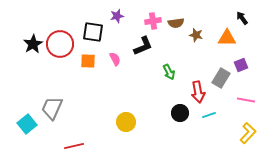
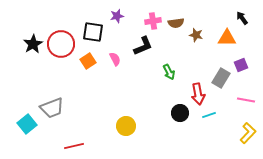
red circle: moved 1 px right
orange square: rotated 35 degrees counterclockwise
red arrow: moved 2 px down
gray trapezoid: rotated 135 degrees counterclockwise
yellow circle: moved 4 px down
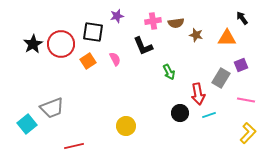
black L-shape: rotated 90 degrees clockwise
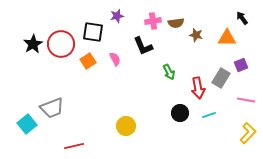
red arrow: moved 6 px up
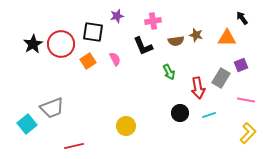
brown semicircle: moved 18 px down
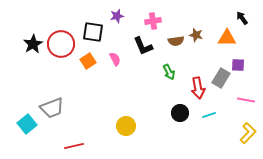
purple square: moved 3 px left; rotated 24 degrees clockwise
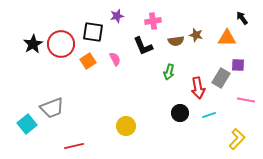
green arrow: rotated 42 degrees clockwise
yellow L-shape: moved 11 px left, 6 px down
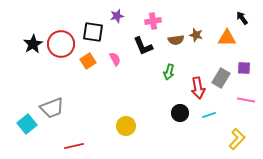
brown semicircle: moved 1 px up
purple square: moved 6 px right, 3 px down
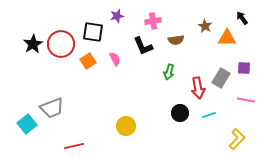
brown star: moved 9 px right, 9 px up; rotated 16 degrees clockwise
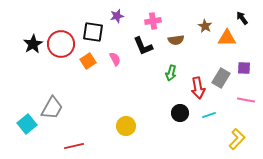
green arrow: moved 2 px right, 1 px down
gray trapezoid: rotated 40 degrees counterclockwise
